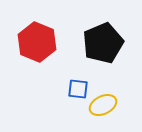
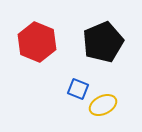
black pentagon: moved 1 px up
blue square: rotated 15 degrees clockwise
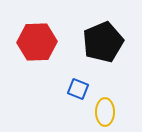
red hexagon: rotated 24 degrees counterclockwise
yellow ellipse: moved 2 px right, 7 px down; rotated 64 degrees counterclockwise
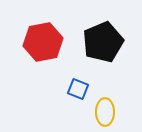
red hexagon: moved 6 px right; rotated 9 degrees counterclockwise
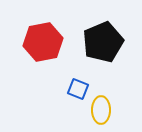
yellow ellipse: moved 4 px left, 2 px up
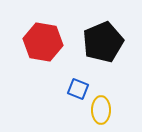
red hexagon: rotated 21 degrees clockwise
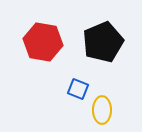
yellow ellipse: moved 1 px right
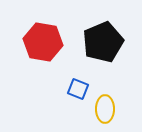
yellow ellipse: moved 3 px right, 1 px up
